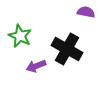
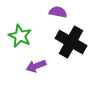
purple semicircle: moved 28 px left
black cross: moved 4 px right, 7 px up
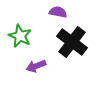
black cross: moved 1 px right; rotated 8 degrees clockwise
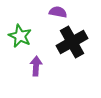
black cross: rotated 24 degrees clockwise
purple arrow: rotated 114 degrees clockwise
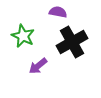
green star: moved 3 px right
purple arrow: moved 2 px right; rotated 132 degrees counterclockwise
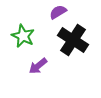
purple semicircle: rotated 42 degrees counterclockwise
black cross: moved 1 px right, 2 px up; rotated 28 degrees counterclockwise
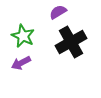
black cross: moved 2 px left, 2 px down; rotated 28 degrees clockwise
purple arrow: moved 17 px left, 3 px up; rotated 12 degrees clockwise
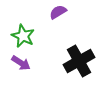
black cross: moved 8 px right, 19 px down
purple arrow: rotated 120 degrees counterclockwise
